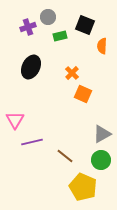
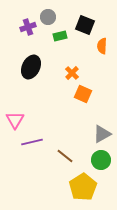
yellow pentagon: rotated 16 degrees clockwise
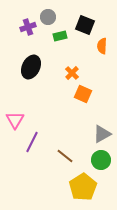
purple line: rotated 50 degrees counterclockwise
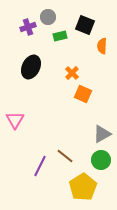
purple line: moved 8 px right, 24 px down
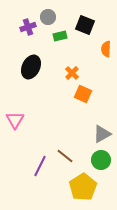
orange semicircle: moved 4 px right, 3 px down
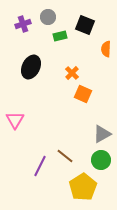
purple cross: moved 5 px left, 3 px up
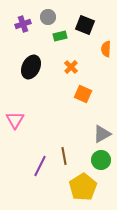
orange cross: moved 1 px left, 6 px up
brown line: moved 1 px left; rotated 42 degrees clockwise
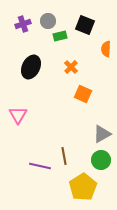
gray circle: moved 4 px down
pink triangle: moved 3 px right, 5 px up
purple line: rotated 75 degrees clockwise
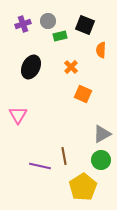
orange semicircle: moved 5 px left, 1 px down
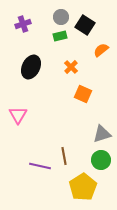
gray circle: moved 13 px right, 4 px up
black square: rotated 12 degrees clockwise
orange semicircle: rotated 49 degrees clockwise
gray triangle: rotated 12 degrees clockwise
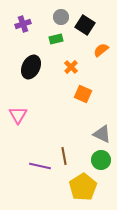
green rectangle: moved 4 px left, 3 px down
gray triangle: rotated 42 degrees clockwise
